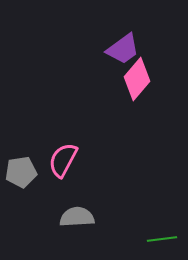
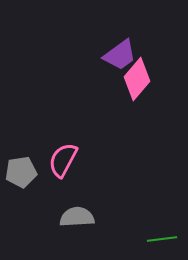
purple trapezoid: moved 3 px left, 6 px down
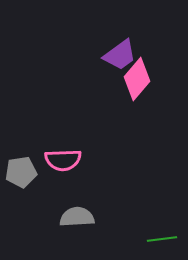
pink semicircle: rotated 120 degrees counterclockwise
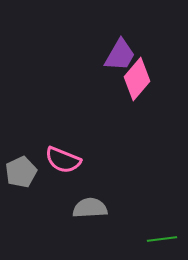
purple trapezoid: rotated 24 degrees counterclockwise
pink semicircle: rotated 24 degrees clockwise
gray pentagon: rotated 16 degrees counterclockwise
gray semicircle: moved 13 px right, 9 px up
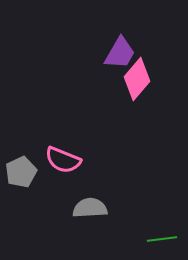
purple trapezoid: moved 2 px up
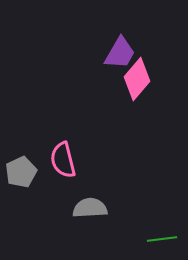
pink semicircle: rotated 54 degrees clockwise
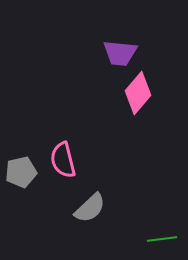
purple trapezoid: rotated 66 degrees clockwise
pink diamond: moved 1 px right, 14 px down
gray pentagon: rotated 12 degrees clockwise
gray semicircle: rotated 140 degrees clockwise
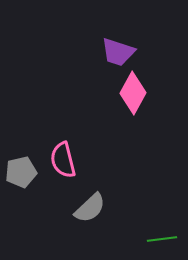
purple trapezoid: moved 2 px left, 1 px up; rotated 12 degrees clockwise
pink diamond: moved 5 px left; rotated 12 degrees counterclockwise
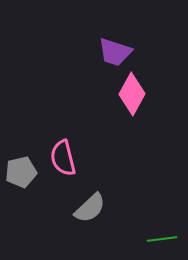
purple trapezoid: moved 3 px left
pink diamond: moved 1 px left, 1 px down
pink semicircle: moved 2 px up
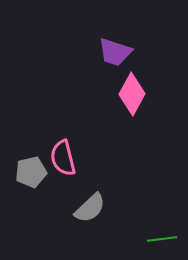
gray pentagon: moved 10 px right
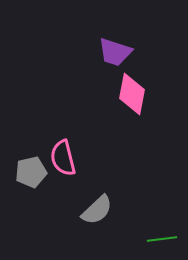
pink diamond: rotated 18 degrees counterclockwise
gray semicircle: moved 7 px right, 2 px down
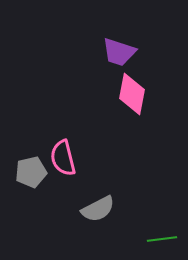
purple trapezoid: moved 4 px right
gray semicircle: moved 1 px right, 1 px up; rotated 16 degrees clockwise
